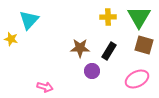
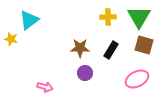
cyan triangle: rotated 10 degrees clockwise
black rectangle: moved 2 px right, 1 px up
purple circle: moved 7 px left, 2 px down
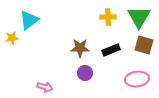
yellow star: moved 1 px right, 1 px up; rotated 24 degrees counterclockwise
black rectangle: rotated 36 degrees clockwise
pink ellipse: rotated 20 degrees clockwise
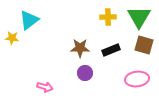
yellow star: rotated 16 degrees clockwise
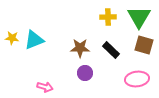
cyan triangle: moved 5 px right, 20 px down; rotated 15 degrees clockwise
black rectangle: rotated 66 degrees clockwise
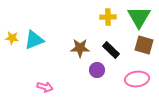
purple circle: moved 12 px right, 3 px up
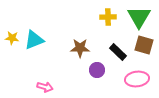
black rectangle: moved 7 px right, 2 px down
